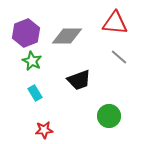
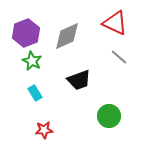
red triangle: rotated 20 degrees clockwise
gray diamond: rotated 24 degrees counterclockwise
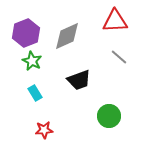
red triangle: moved 2 px up; rotated 28 degrees counterclockwise
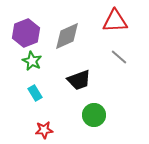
green circle: moved 15 px left, 1 px up
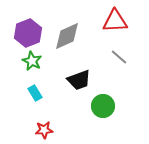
purple hexagon: moved 2 px right
green circle: moved 9 px right, 9 px up
